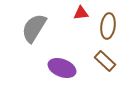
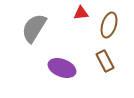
brown ellipse: moved 1 px right, 1 px up; rotated 10 degrees clockwise
brown rectangle: rotated 20 degrees clockwise
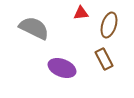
gray semicircle: rotated 84 degrees clockwise
brown rectangle: moved 1 px left, 2 px up
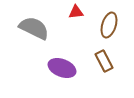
red triangle: moved 5 px left, 1 px up
brown rectangle: moved 2 px down
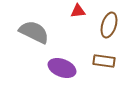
red triangle: moved 2 px right, 1 px up
gray semicircle: moved 4 px down
brown rectangle: rotated 55 degrees counterclockwise
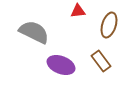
brown rectangle: moved 3 px left; rotated 45 degrees clockwise
purple ellipse: moved 1 px left, 3 px up
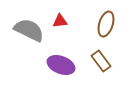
red triangle: moved 18 px left, 10 px down
brown ellipse: moved 3 px left, 1 px up
gray semicircle: moved 5 px left, 2 px up
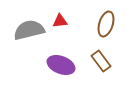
gray semicircle: rotated 40 degrees counterclockwise
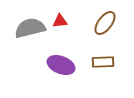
brown ellipse: moved 1 px left, 1 px up; rotated 20 degrees clockwise
gray semicircle: moved 1 px right, 2 px up
brown rectangle: moved 2 px right, 1 px down; rotated 55 degrees counterclockwise
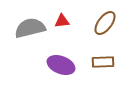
red triangle: moved 2 px right
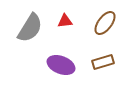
red triangle: moved 3 px right
gray semicircle: rotated 136 degrees clockwise
brown rectangle: rotated 15 degrees counterclockwise
